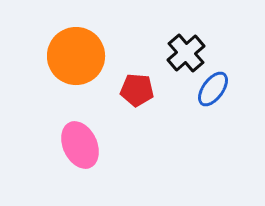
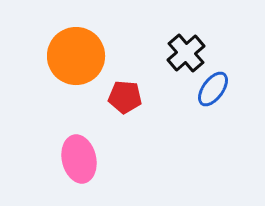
red pentagon: moved 12 px left, 7 px down
pink ellipse: moved 1 px left, 14 px down; rotated 12 degrees clockwise
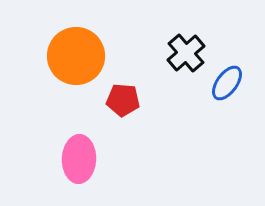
blue ellipse: moved 14 px right, 6 px up
red pentagon: moved 2 px left, 3 px down
pink ellipse: rotated 15 degrees clockwise
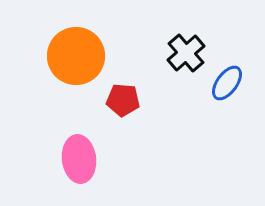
pink ellipse: rotated 9 degrees counterclockwise
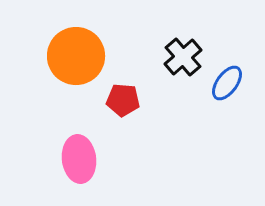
black cross: moved 3 px left, 4 px down
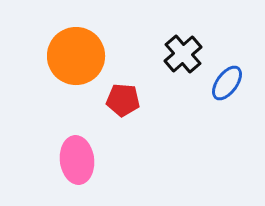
black cross: moved 3 px up
pink ellipse: moved 2 px left, 1 px down
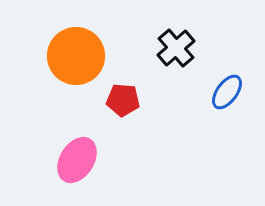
black cross: moved 7 px left, 6 px up
blue ellipse: moved 9 px down
pink ellipse: rotated 39 degrees clockwise
